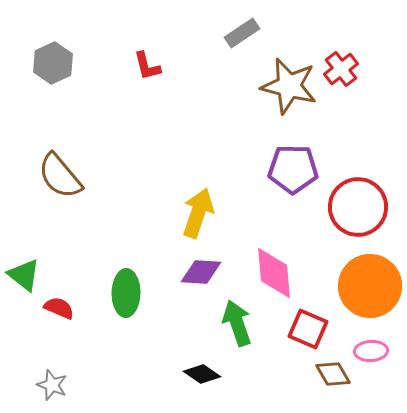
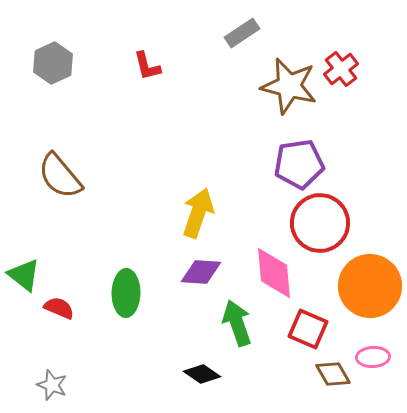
purple pentagon: moved 6 px right, 5 px up; rotated 9 degrees counterclockwise
red circle: moved 38 px left, 16 px down
pink ellipse: moved 2 px right, 6 px down
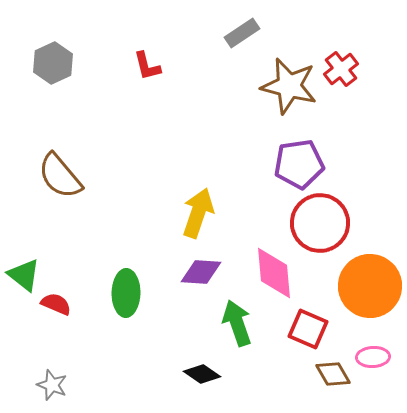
red semicircle: moved 3 px left, 4 px up
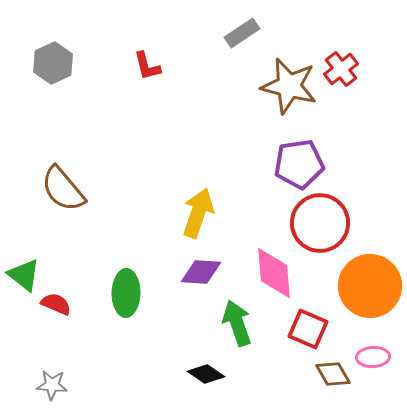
brown semicircle: moved 3 px right, 13 px down
black diamond: moved 4 px right
gray star: rotated 16 degrees counterclockwise
